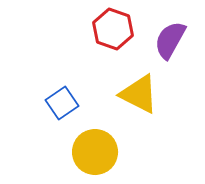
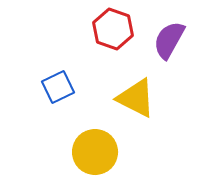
purple semicircle: moved 1 px left
yellow triangle: moved 3 px left, 4 px down
blue square: moved 4 px left, 16 px up; rotated 8 degrees clockwise
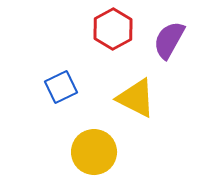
red hexagon: rotated 12 degrees clockwise
blue square: moved 3 px right
yellow circle: moved 1 px left
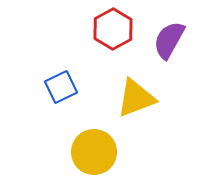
yellow triangle: rotated 48 degrees counterclockwise
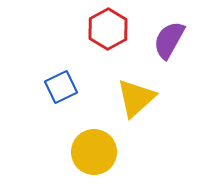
red hexagon: moved 5 px left
yellow triangle: rotated 21 degrees counterclockwise
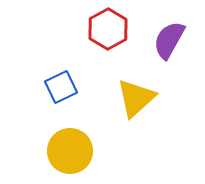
yellow circle: moved 24 px left, 1 px up
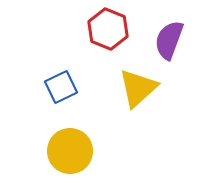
red hexagon: rotated 9 degrees counterclockwise
purple semicircle: rotated 9 degrees counterclockwise
yellow triangle: moved 2 px right, 10 px up
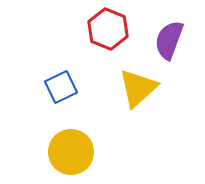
yellow circle: moved 1 px right, 1 px down
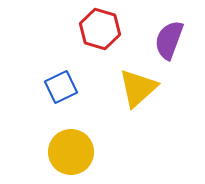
red hexagon: moved 8 px left; rotated 6 degrees counterclockwise
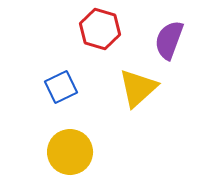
yellow circle: moved 1 px left
